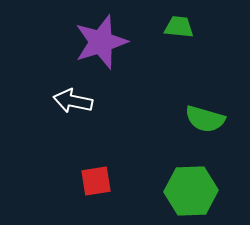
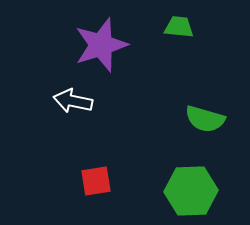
purple star: moved 3 px down
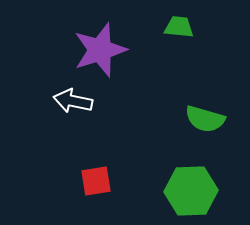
purple star: moved 1 px left, 5 px down
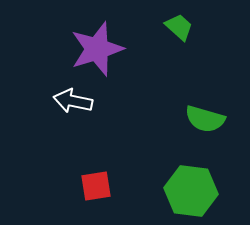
green trapezoid: rotated 36 degrees clockwise
purple star: moved 3 px left, 1 px up
red square: moved 5 px down
green hexagon: rotated 9 degrees clockwise
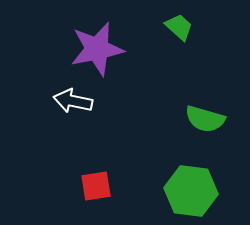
purple star: rotated 6 degrees clockwise
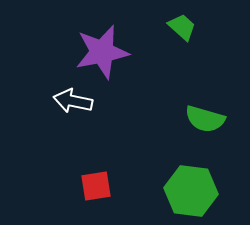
green trapezoid: moved 3 px right
purple star: moved 5 px right, 3 px down
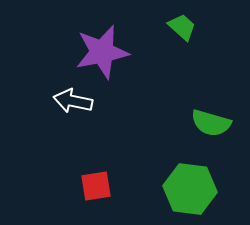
green semicircle: moved 6 px right, 4 px down
green hexagon: moved 1 px left, 2 px up
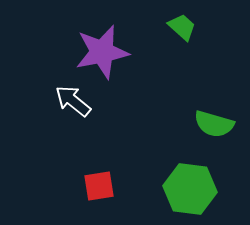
white arrow: rotated 27 degrees clockwise
green semicircle: moved 3 px right, 1 px down
red square: moved 3 px right
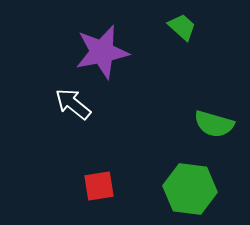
white arrow: moved 3 px down
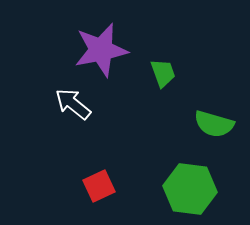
green trapezoid: moved 19 px left, 46 px down; rotated 28 degrees clockwise
purple star: moved 1 px left, 2 px up
red square: rotated 16 degrees counterclockwise
